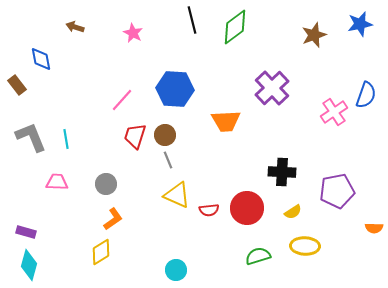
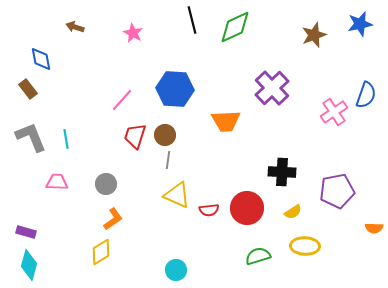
green diamond: rotated 12 degrees clockwise
brown rectangle: moved 11 px right, 4 px down
gray line: rotated 30 degrees clockwise
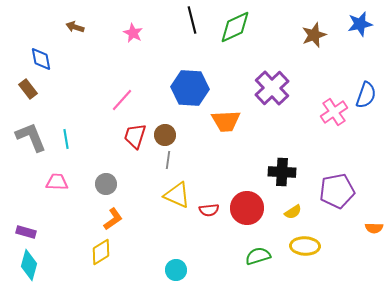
blue hexagon: moved 15 px right, 1 px up
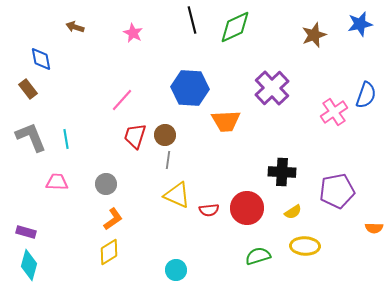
yellow diamond: moved 8 px right
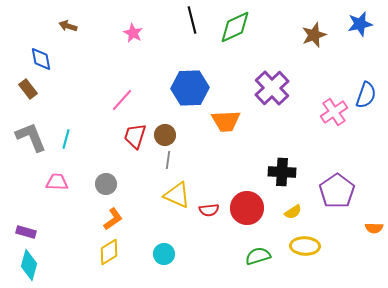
brown arrow: moved 7 px left, 1 px up
blue hexagon: rotated 6 degrees counterclockwise
cyan line: rotated 24 degrees clockwise
purple pentagon: rotated 24 degrees counterclockwise
cyan circle: moved 12 px left, 16 px up
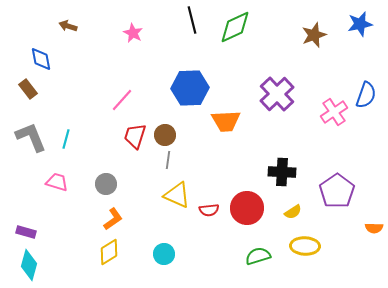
purple cross: moved 5 px right, 6 px down
pink trapezoid: rotated 15 degrees clockwise
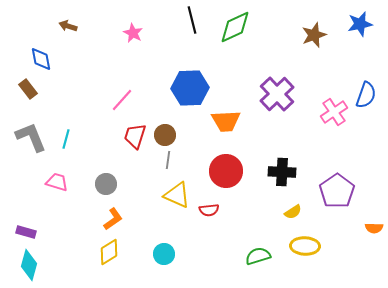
red circle: moved 21 px left, 37 px up
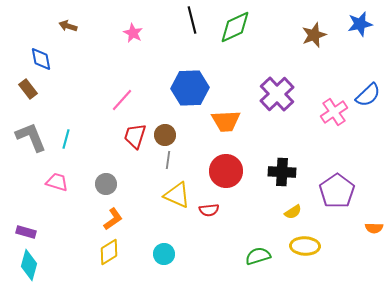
blue semicircle: moved 2 px right; rotated 28 degrees clockwise
